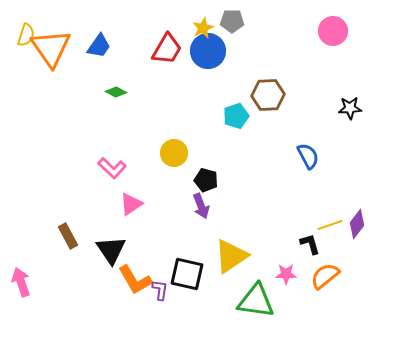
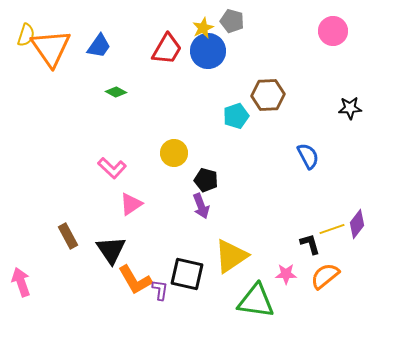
gray pentagon: rotated 15 degrees clockwise
yellow line: moved 2 px right, 4 px down
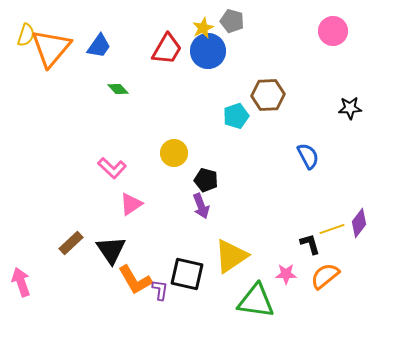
orange triangle: rotated 15 degrees clockwise
green diamond: moved 2 px right, 3 px up; rotated 20 degrees clockwise
purple diamond: moved 2 px right, 1 px up
brown rectangle: moved 3 px right, 7 px down; rotated 75 degrees clockwise
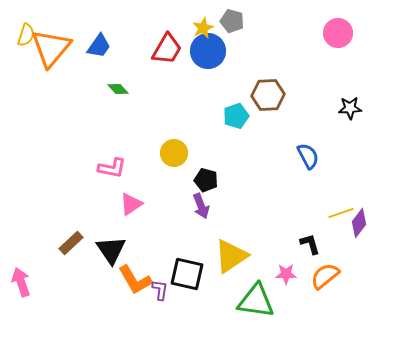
pink circle: moved 5 px right, 2 px down
pink L-shape: rotated 32 degrees counterclockwise
yellow line: moved 9 px right, 16 px up
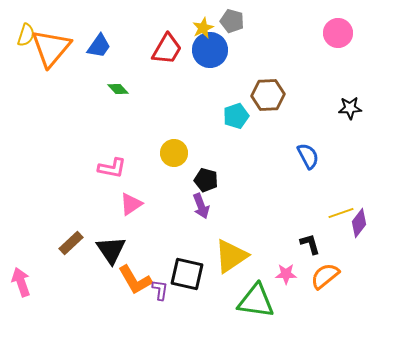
blue circle: moved 2 px right, 1 px up
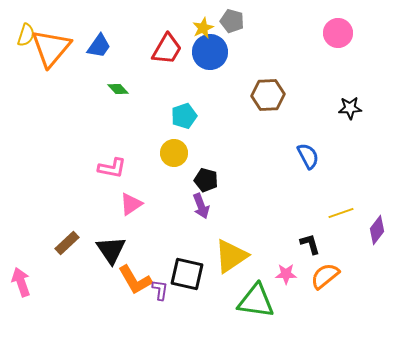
blue circle: moved 2 px down
cyan pentagon: moved 52 px left
purple diamond: moved 18 px right, 7 px down
brown rectangle: moved 4 px left
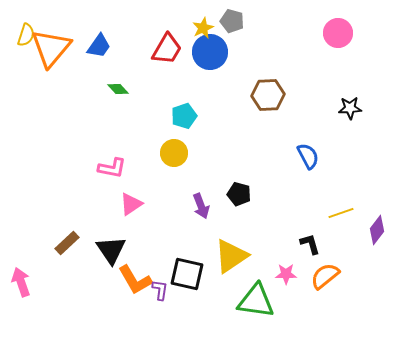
black pentagon: moved 33 px right, 14 px down
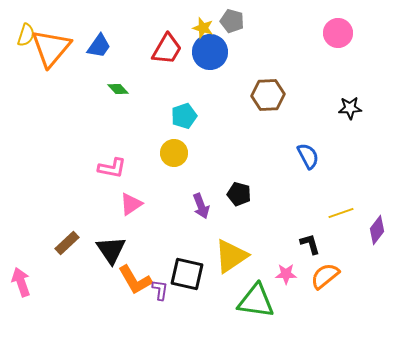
yellow star: rotated 30 degrees counterclockwise
